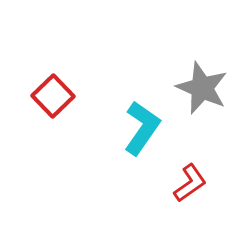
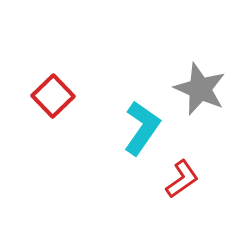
gray star: moved 2 px left, 1 px down
red L-shape: moved 8 px left, 4 px up
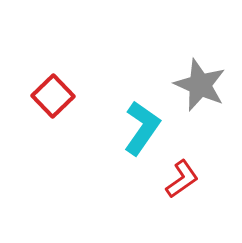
gray star: moved 4 px up
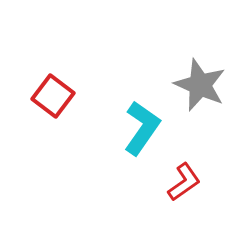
red square: rotated 9 degrees counterclockwise
red L-shape: moved 2 px right, 3 px down
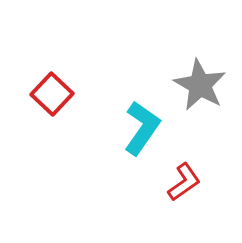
gray star: rotated 6 degrees clockwise
red square: moved 1 px left, 2 px up; rotated 6 degrees clockwise
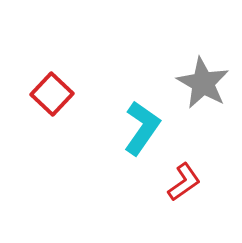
gray star: moved 3 px right, 2 px up
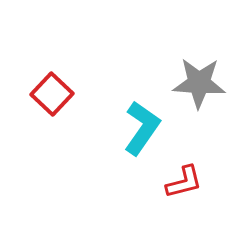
gray star: moved 4 px left; rotated 26 degrees counterclockwise
red L-shape: rotated 21 degrees clockwise
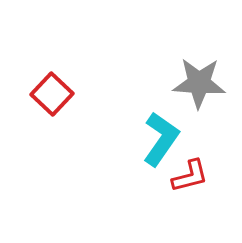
cyan L-shape: moved 19 px right, 11 px down
red L-shape: moved 6 px right, 6 px up
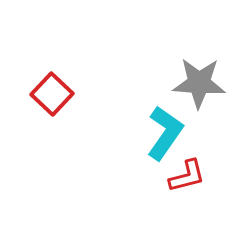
cyan L-shape: moved 4 px right, 6 px up
red L-shape: moved 3 px left
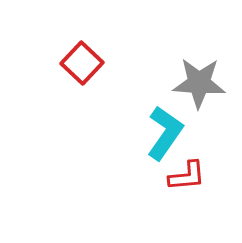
red square: moved 30 px right, 31 px up
red L-shape: rotated 9 degrees clockwise
